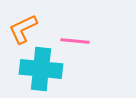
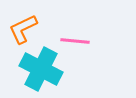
cyan cross: rotated 21 degrees clockwise
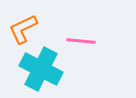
pink line: moved 6 px right
